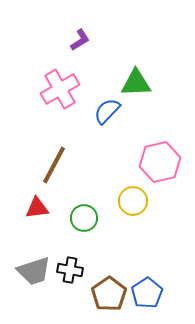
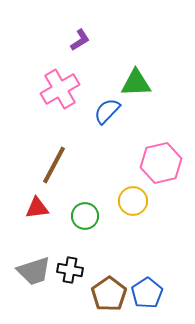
pink hexagon: moved 1 px right, 1 px down
green circle: moved 1 px right, 2 px up
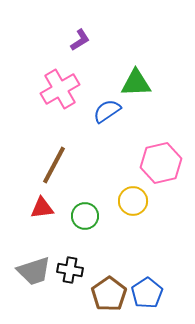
blue semicircle: rotated 12 degrees clockwise
red triangle: moved 5 px right
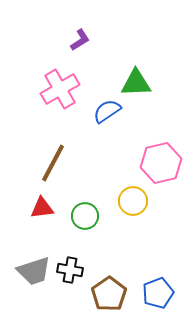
brown line: moved 1 px left, 2 px up
blue pentagon: moved 11 px right; rotated 12 degrees clockwise
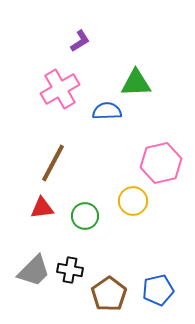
purple L-shape: moved 1 px down
blue semicircle: rotated 32 degrees clockwise
gray trapezoid: rotated 27 degrees counterclockwise
blue pentagon: moved 3 px up; rotated 8 degrees clockwise
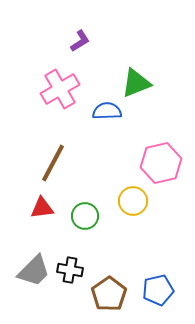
green triangle: rotated 20 degrees counterclockwise
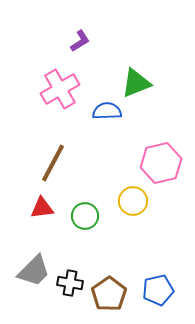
black cross: moved 13 px down
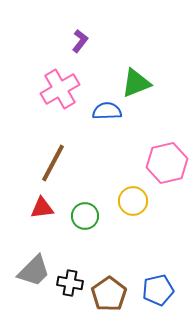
purple L-shape: rotated 20 degrees counterclockwise
pink hexagon: moved 6 px right
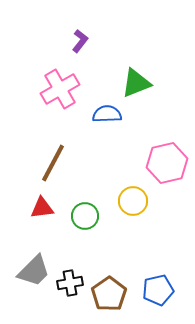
blue semicircle: moved 3 px down
black cross: rotated 20 degrees counterclockwise
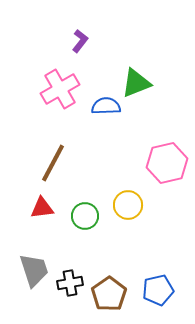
blue semicircle: moved 1 px left, 8 px up
yellow circle: moved 5 px left, 4 px down
gray trapezoid: moved 1 px up; rotated 63 degrees counterclockwise
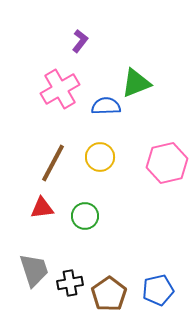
yellow circle: moved 28 px left, 48 px up
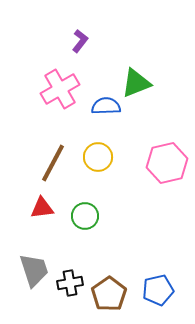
yellow circle: moved 2 px left
